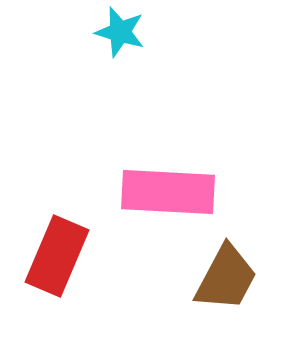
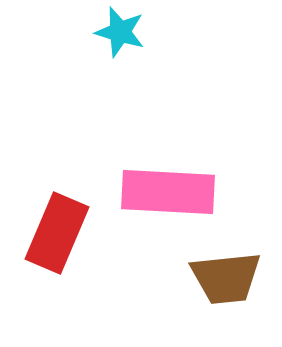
red rectangle: moved 23 px up
brown trapezoid: rotated 56 degrees clockwise
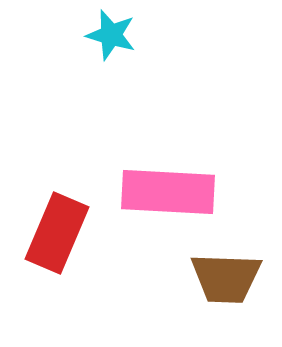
cyan star: moved 9 px left, 3 px down
brown trapezoid: rotated 8 degrees clockwise
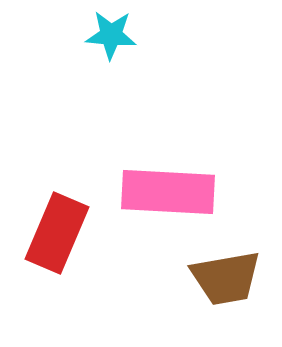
cyan star: rotated 12 degrees counterclockwise
brown trapezoid: rotated 12 degrees counterclockwise
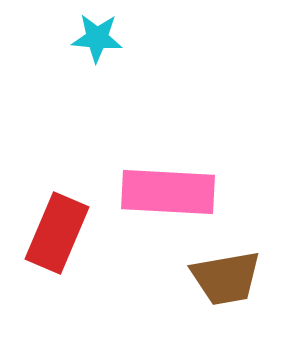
cyan star: moved 14 px left, 3 px down
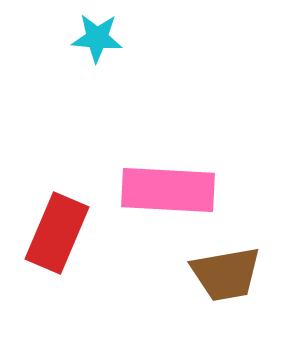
pink rectangle: moved 2 px up
brown trapezoid: moved 4 px up
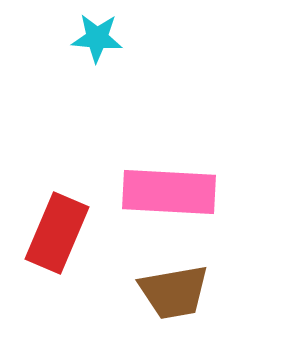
pink rectangle: moved 1 px right, 2 px down
brown trapezoid: moved 52 px left, 18 px down
